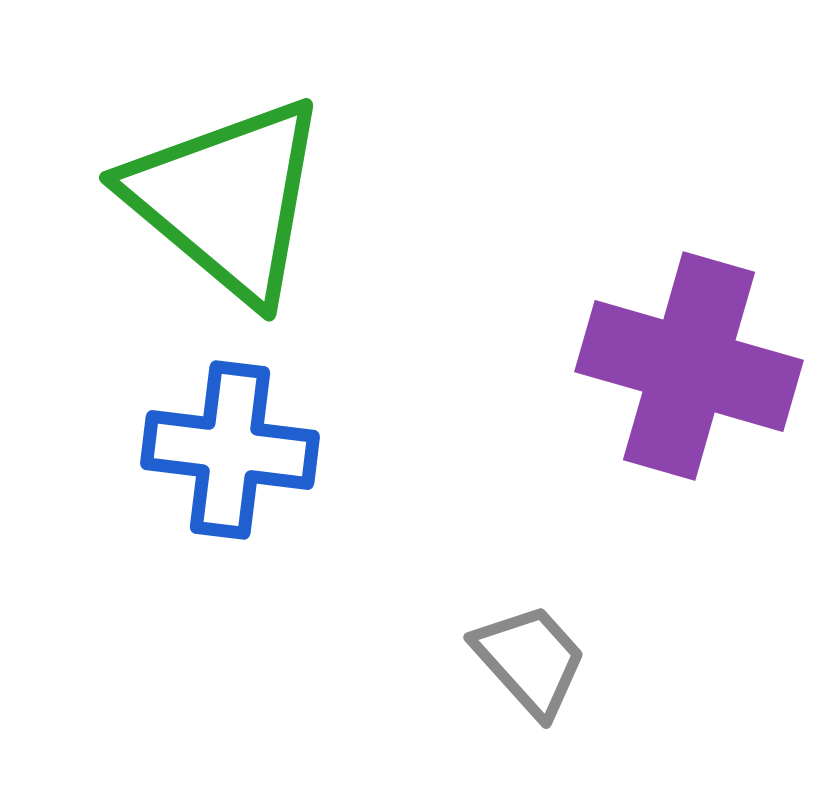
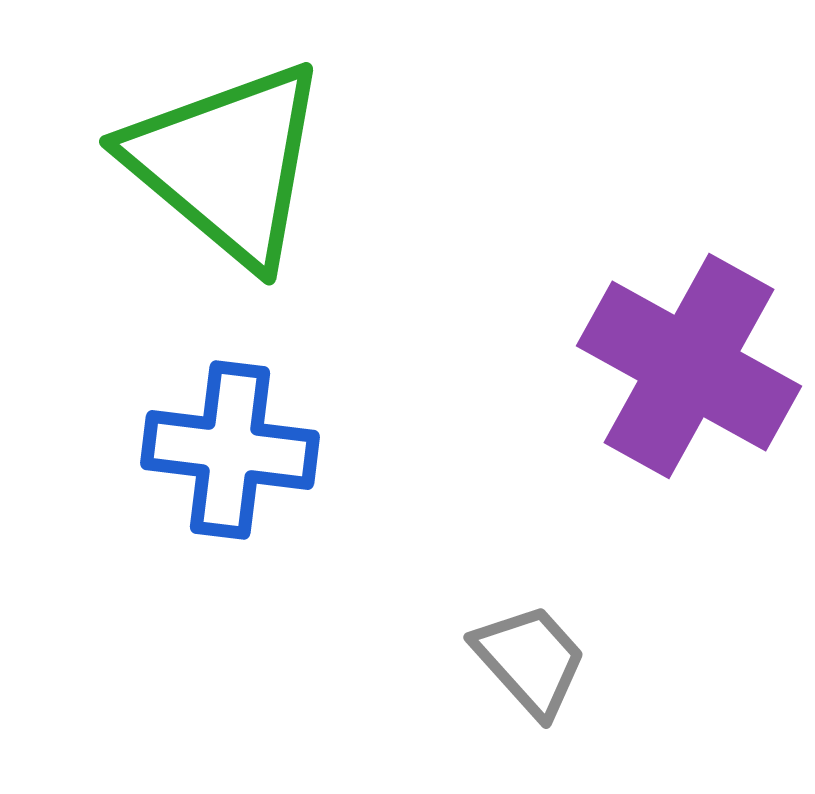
green triangle: moved 36 px up
purple cross: rotated 13 degrees clockwise
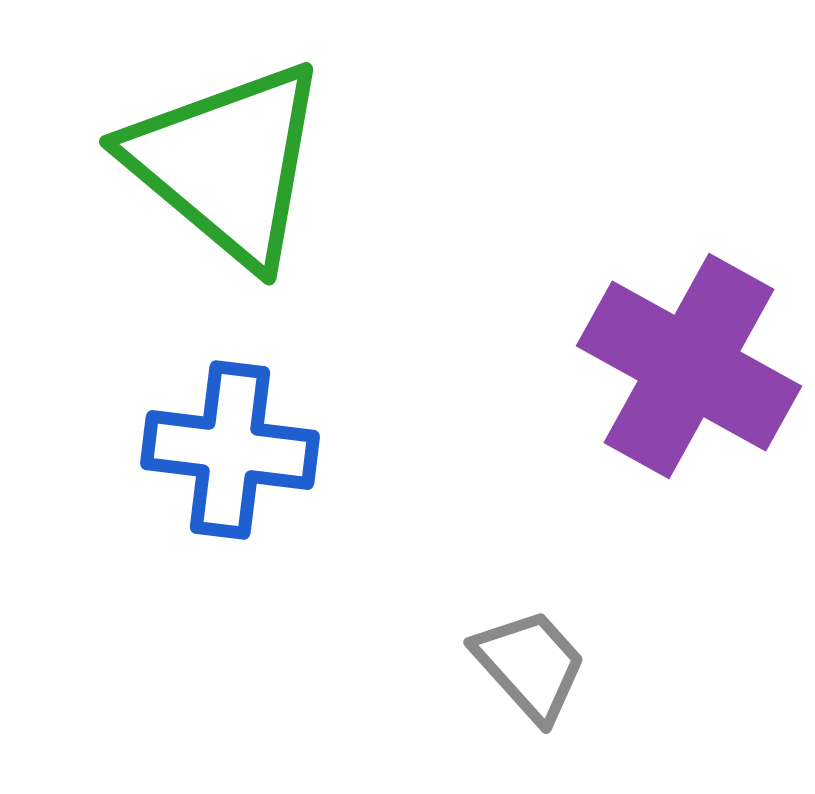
gray trapezoid: moved 5 px down
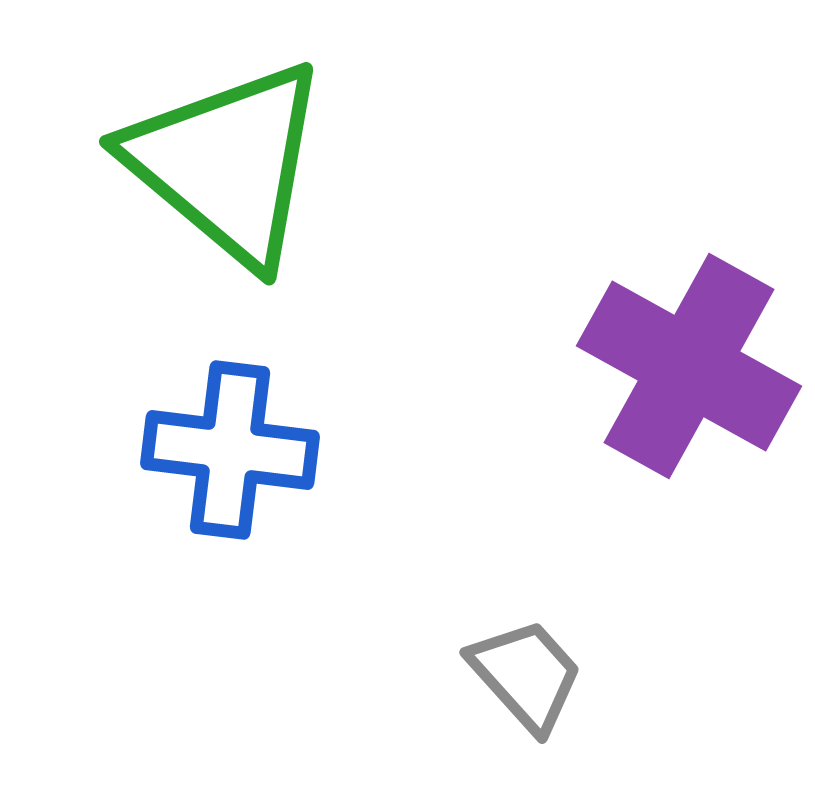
gray trapezoid: moved 4 px left, 10 px down
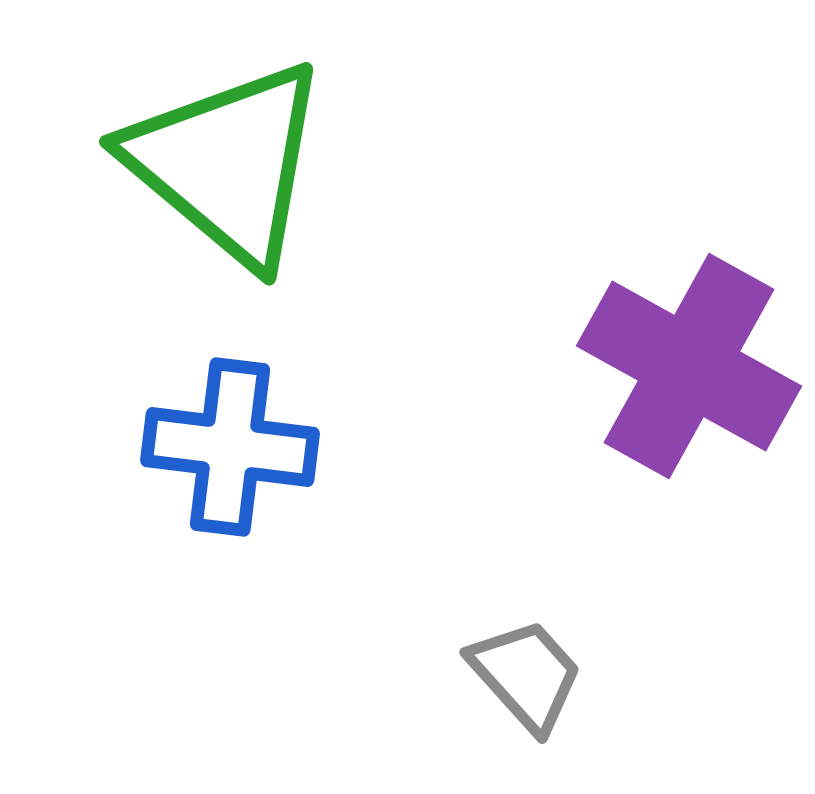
blue cross: moved 3 px up
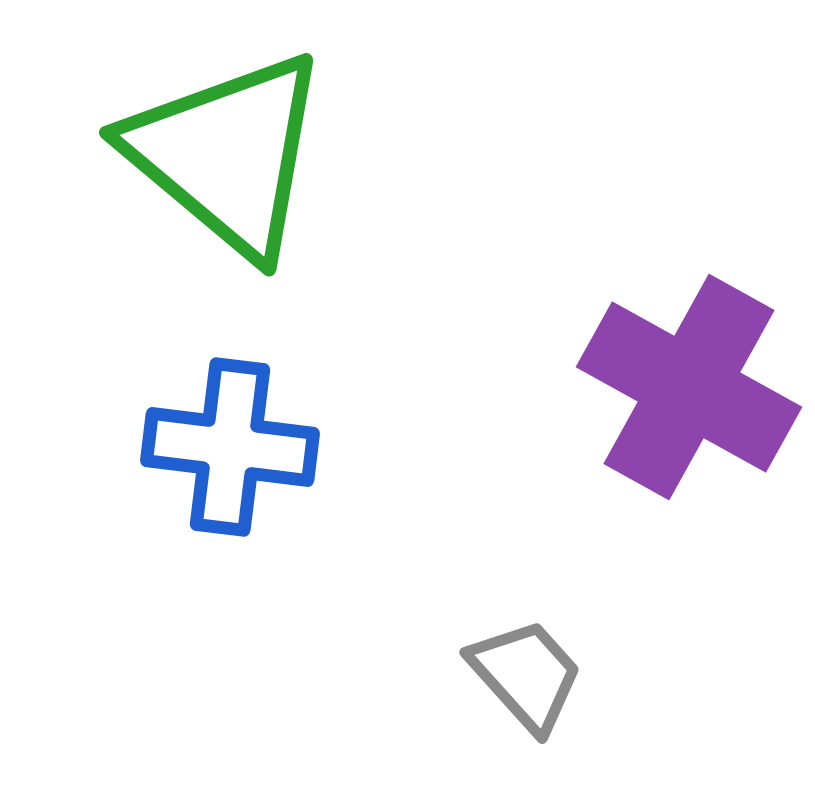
green triangle: moved 9 px up
purple cross: moved 21 px down
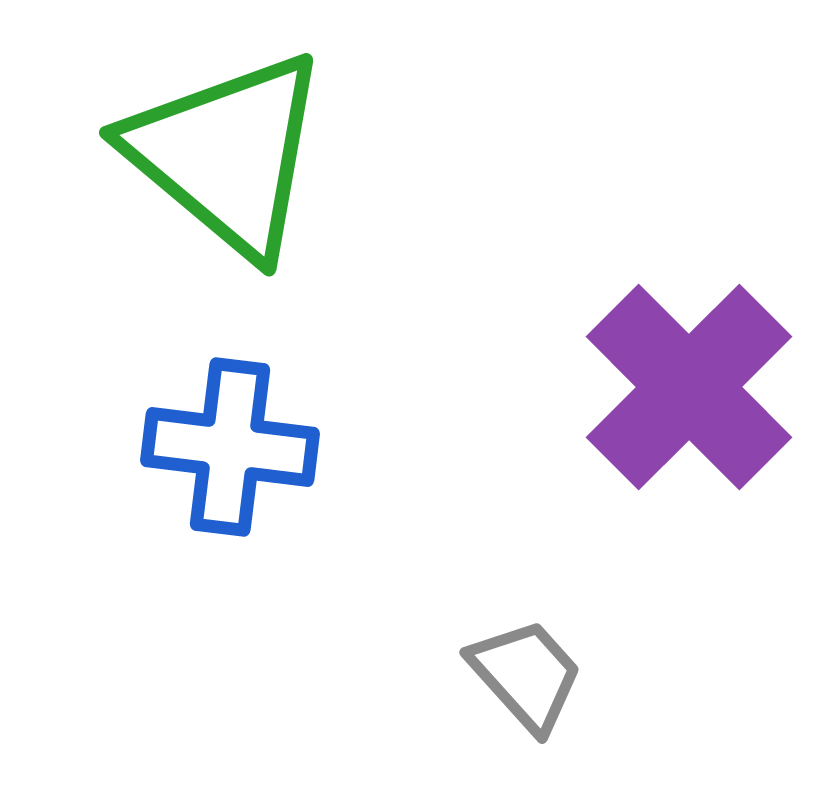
purple cross: rotated 16 degrees clockwise
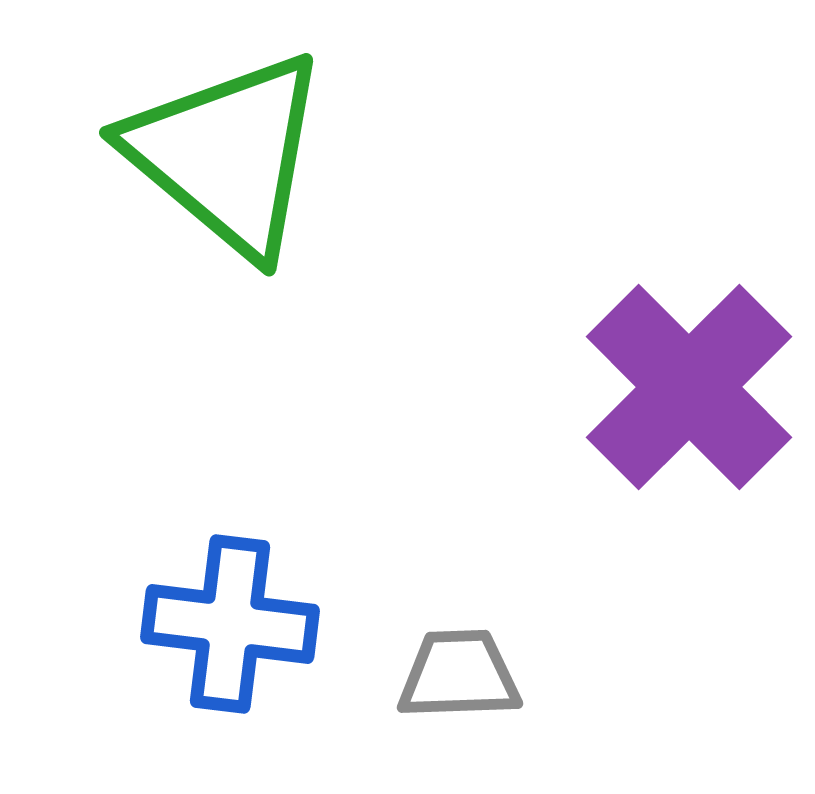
blue cross: moved 177 px down
gray trapezoid: moved 67 px left; rotated 50 degrees counterclockwise
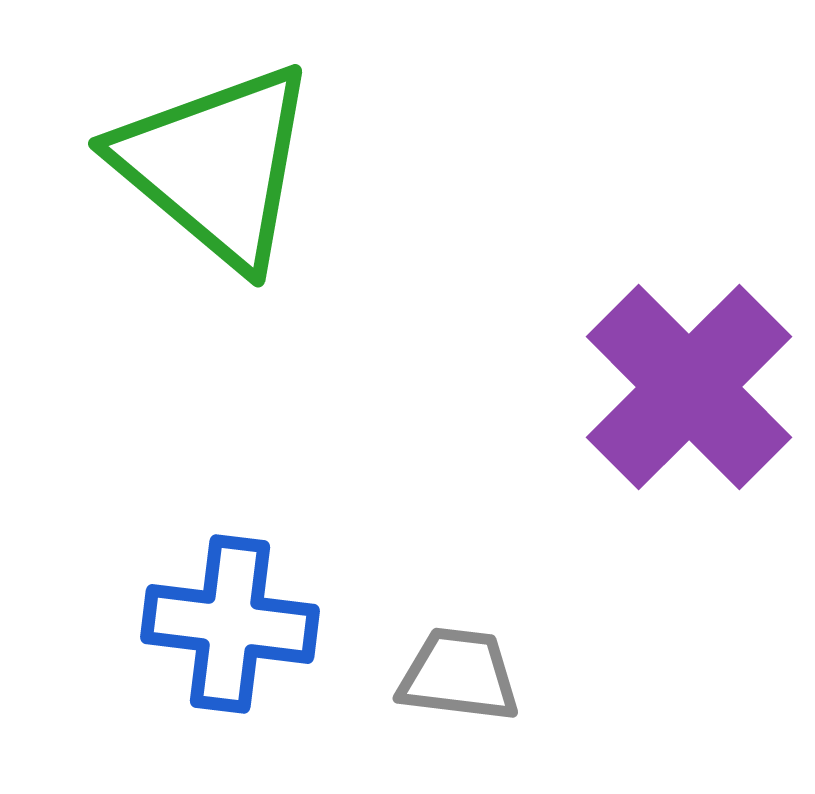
green triangle: moved 11 px left, 11 px down
gray trapezoid: rotated 9 degrees clockwise
